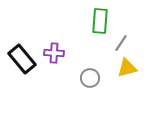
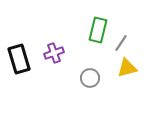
green rectangle: moved 2 px left, 9 px down; rotated 10 degrees clockwise
purple cross: rotated 24 degrees counterclockwise
black rectangle: moved 3 px left; rotated 24 degrees clockwise
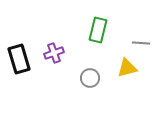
gray line: moved 20 px right; rotated 60 degrees clockwise
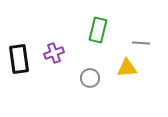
black rectangle: rotated 8 degrees clockwise
yellow triangle: rotated 10 degrees clockwise
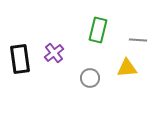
gray line: moved 3 px left, 3 px up
purple cross: rotated 18 degrees counterclockwise
black rectangle: moved 1 px right
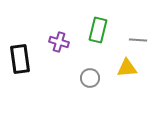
purple cross: moved 5 px right, 11 px up; rotated 36 degrees counterclockwise
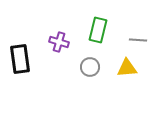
gray circle: moved 11 px up
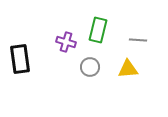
purple cross: moved 7 px right
yellow triangle: moved 1 px right, 1 px down
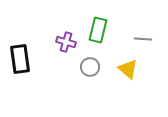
gray line: moved 5 px right, 1 px up
yellow triangle: rotated 45 degrees clockwise
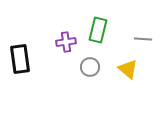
purple cross: rotated 24 degrees counterclockwise
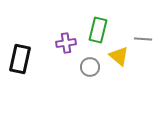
purple cross: moved 1 px down
black rectangle: rotated 20 degrees clockwise
yellow triangle: moved 9 px left, 13 px up
